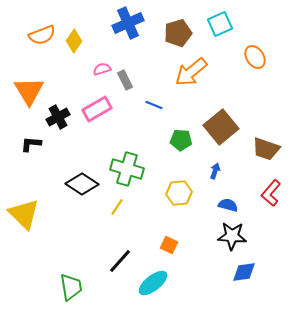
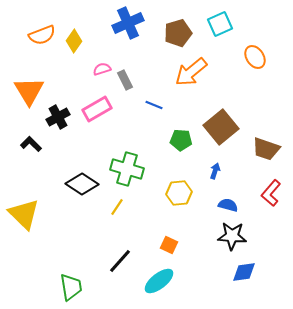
black L-shape: rotated 40 degrees clockwise
cyan ellipse: moved 6 px right, 2 px up
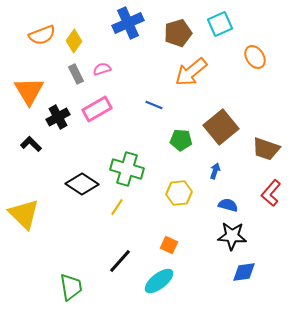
gray rectangle: moved 49 px left, 6 px up
